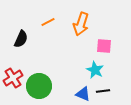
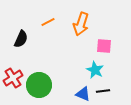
green circle: moved 1 px up
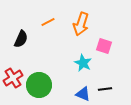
pink square: rotated 14 degrees clockwise
cyan star: moved 12 px left, 7 px up
black line: moved 2 px right, 2 px up
